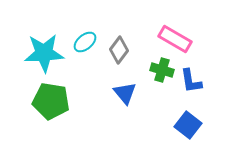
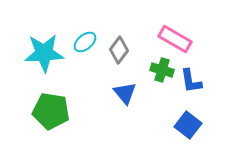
green pentagon: moved 10 px down
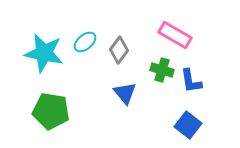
pink rectangle: moved 4 px up
cyan star: rotated 15 degrees clockwise
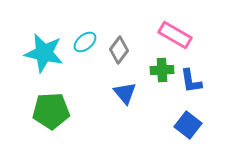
green cross: rotated 20 degrees counterclockwise
green pentagon: rotated 12 degrees counterclockwise
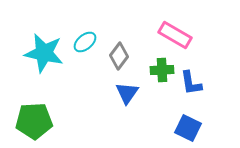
gray diamond: moved 6 px down
blue L-shape: moved 2 px down
blue triangle: moved 2 px right; rotated 15 degrees clockwise
green pentagon: moved 17 px left, 10 px down
blue square: moved 3 px down; rotated 12 degrees counterclockwise
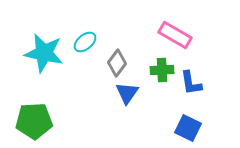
gray diamond: moved 2 px left, 7 px down
